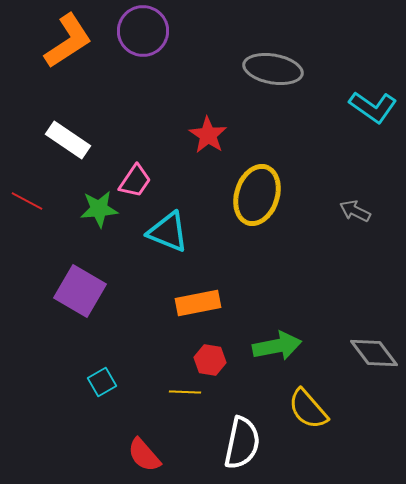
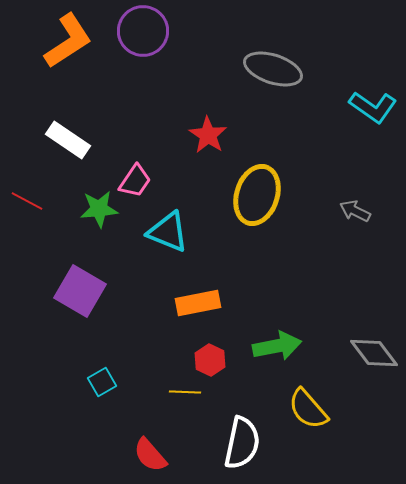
gray ellipse: rotated 8 degrees clockwise
red hexagon: rotated 16 degrees clockwise
red semicircle: moved 6 px right
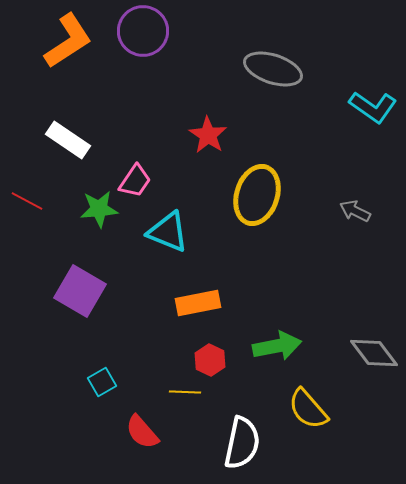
red semicircle: moved 8 px left, 23 px up
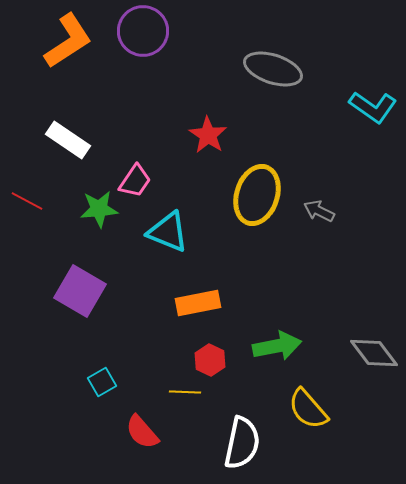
gray arrow: moved 36 px left
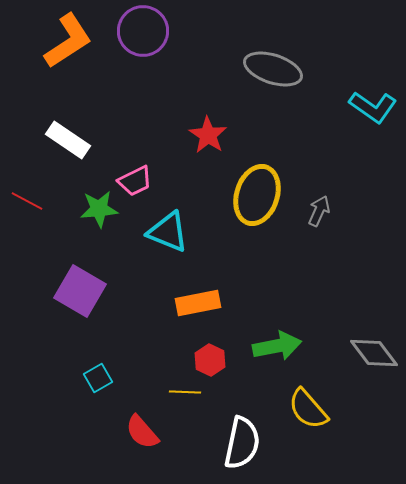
pink trapezoid: rotated 30 degrees clockwise
gray arrow: rotated 88 degrees clockwise
cyan square: moved 4 px left, 4 px up
